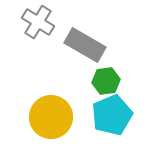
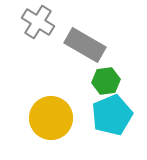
yellow circle: moved 1 px down
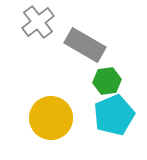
gray cross: rotated 20 degrees clockwise
green hexagon: moved 1 px right
cyan pentagon: moved 2 px right
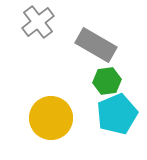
gray rectangle: moved 11 px right
cyan pentagon: moved 3 px right, 1 px up
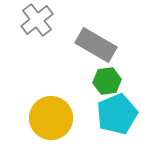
gray cross: moved 1 px left, 2 px up
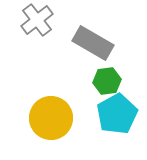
gray rectangle: moved 3 px left, 2 px up
cyan pentagon: rotated 6 degrees counterclockwise
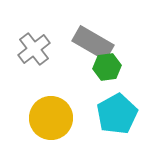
gray cross: moved 3 px left, 29 px down
green hexagon: moved 14 px up
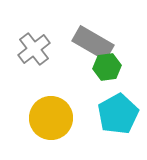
cyan pentagon: moved 1 px right
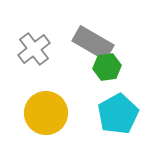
yellow circle: moved 5 px left, 5 px up
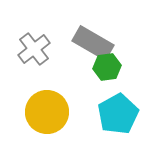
yellow circle: moved 1 px right, 1 px up
